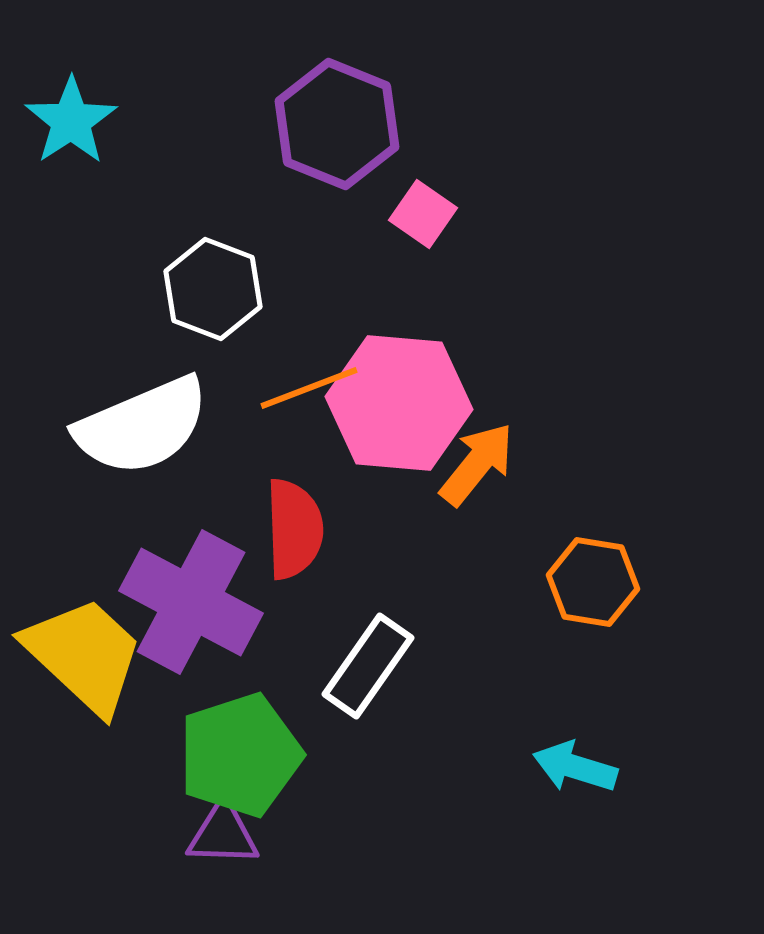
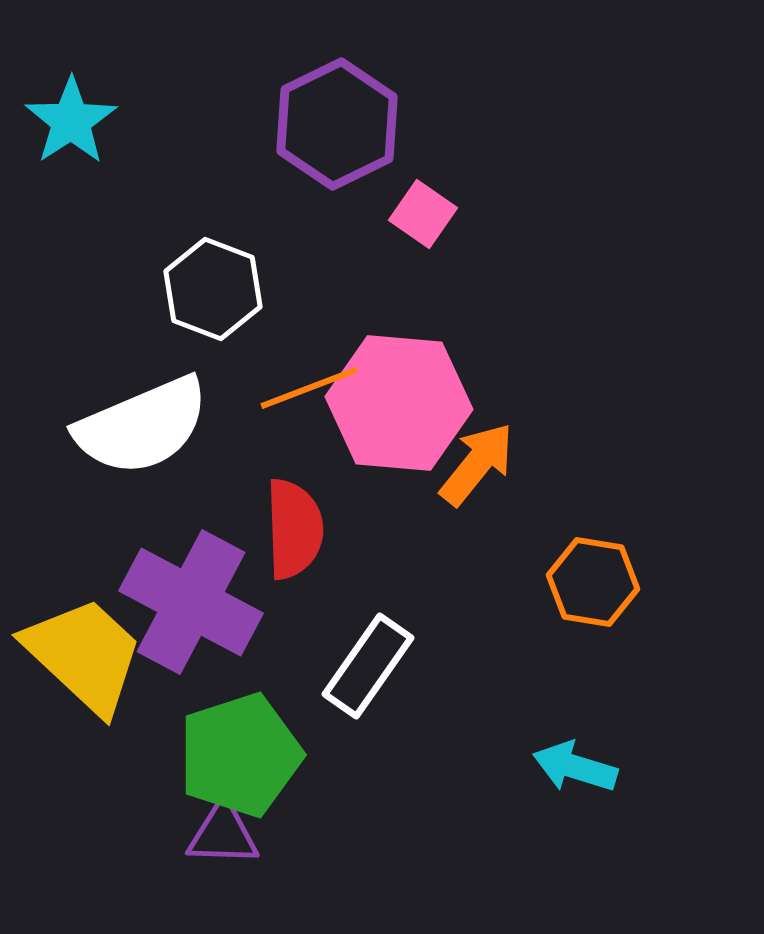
purple hexagon: rotated 12 degrees clockwise
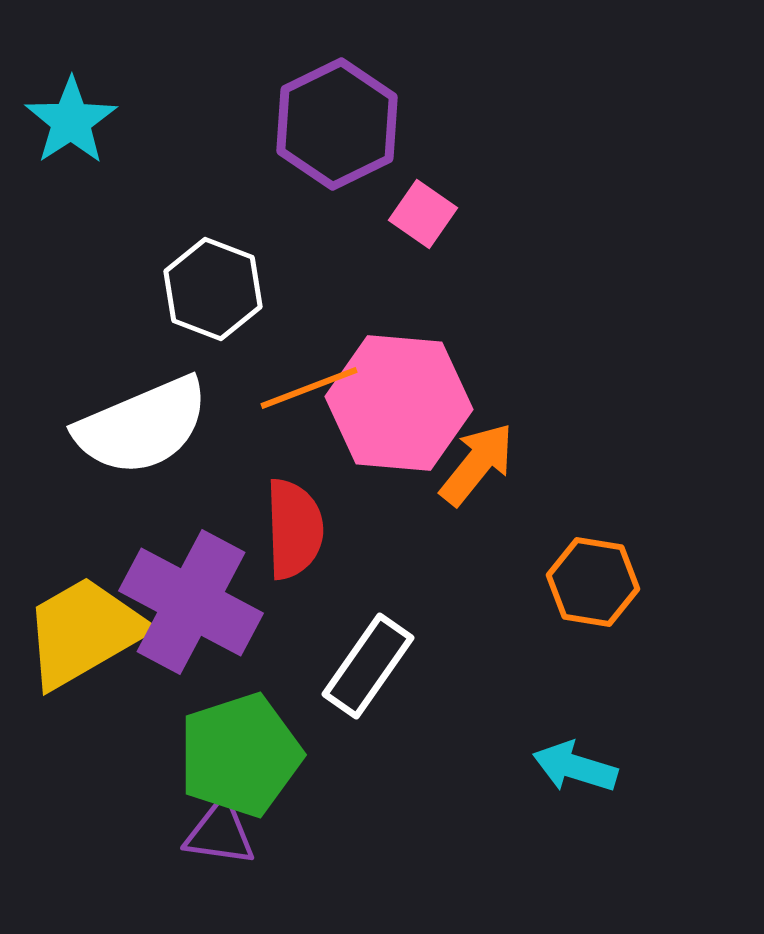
yellow trapezoid: moved 23 px up; rotated 73 degrees counterclockwise
purple triangle: moved 3 px left, 1 px up; rotated 6 degrees clockwise
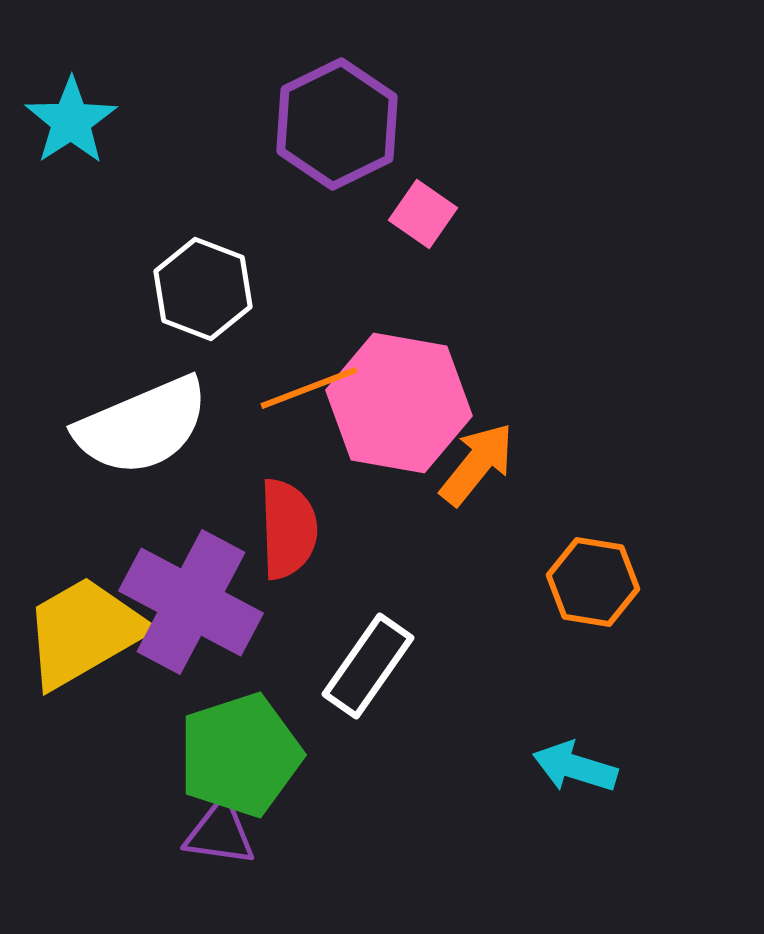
white hexagon: moved 10 px left
pink hexagon: rotated 5 degrees clockwise
red semicircle: moved 6 px left
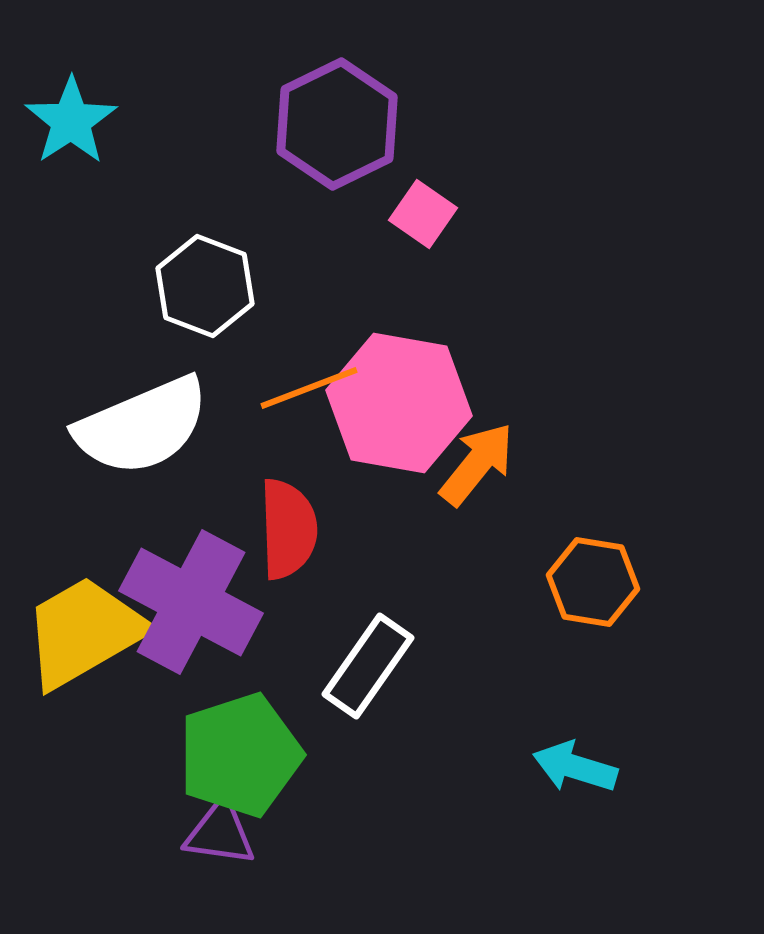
white hexagon: moved 2 px right, 3 px up
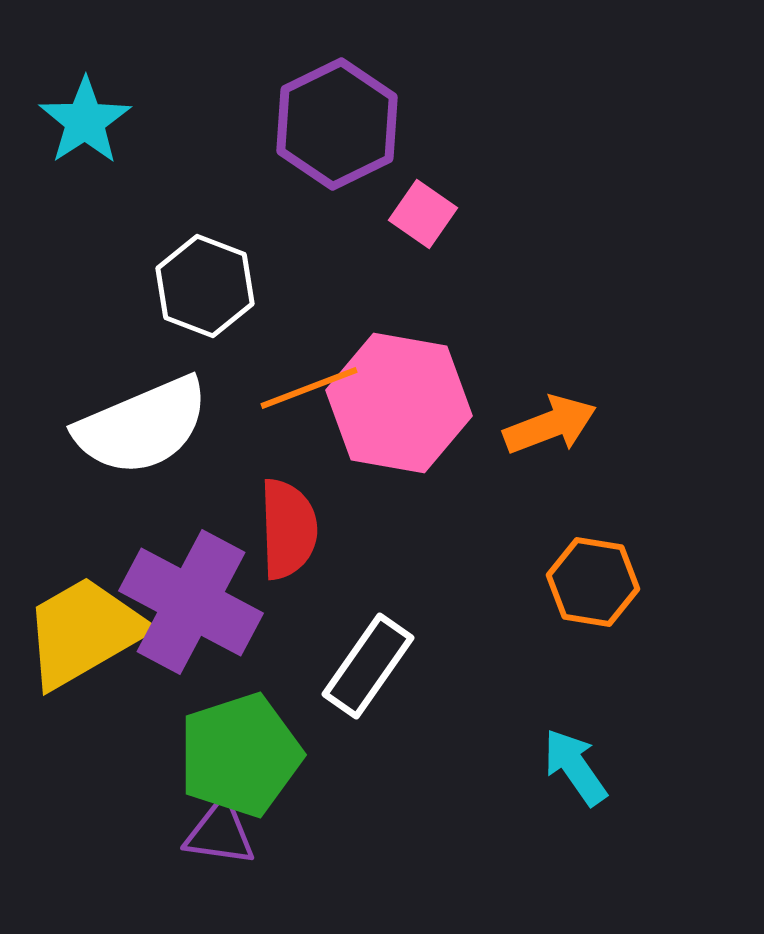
cyan star: moved 14 px right
orange arrow: moved 73 px right, 39 px up; rotated 30 degrees clockwise
cyan arrow: rotated 38 degrees clockwise
